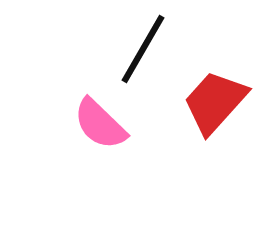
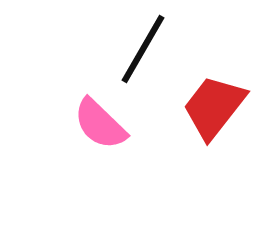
red trapezoid: moved 1 px left, 5 px down; rotated 4 degrees counterclockwise
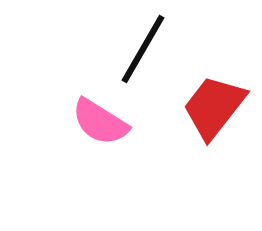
pink semicircle: moved 2 px up; rotated 12 degrees counterclockwise
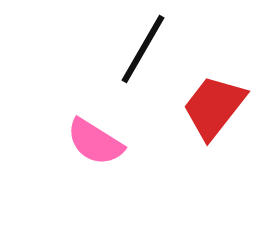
pink semicircle: moved 5 px left, 20 px down
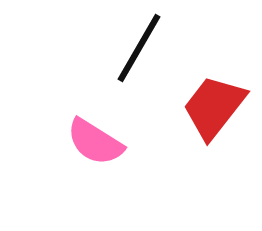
black line: moved 4 px left, 1 px up
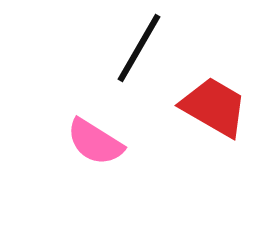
red trapezoid: rotated 82 degrees clockwise
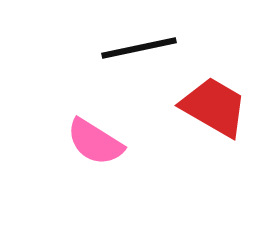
black line: rotated 48 degrees clockwise
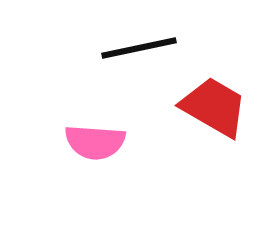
pink semicircle: rotated 28 degrees counterclockwise
